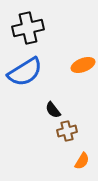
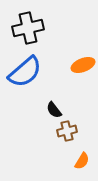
blue semicircle: rotated 9 degrees counterclockwise
black semicircle: moved 1 px right
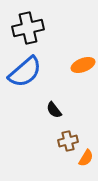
brown cross: moved 1 px right, 10 px down
orange semicircle: moved 4 px right, 3 px up
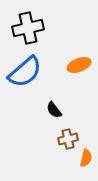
orange ellipse: moved 4 px left
brown cross: moved 2 px up
orange semicircle: rotated 18 degrees counterclockwise
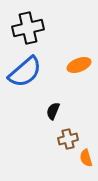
black semicircle: moved 1 px left, 1 px down; rotated 60 degrees clockwise
orange semicircle: rotated 150 degrees clockwise
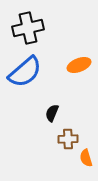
black semicircle: moved 1 px left, 2 px down
brown cross: rotated 12 degrees clockwise
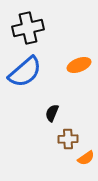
orange semicircle: rotated 108 degrees counterclockwise
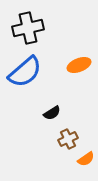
black semicircle: rotated 144 degrees counterclockwise
brown cross: rotated 24 degrees counterclockwise
orange semicircle: moved 1 px down
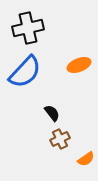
blue semicircle: rotated 6 degrees counterclockwise
black semicircle: rotated 96 degrees counterclockwise
brown cross: moved 8 px left
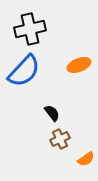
black cross: moved 2 px right, 1 px down
blue semicircle: moved 1 px left, 1 px up
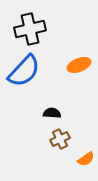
black semicircle: rotated 48 degrees counterclockwise
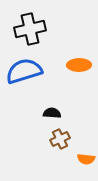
orange ellipse: rotated 20 degrees clockwise
blue semicircle: rotated 150 degrees counterclockwise
orange semicircle: rotated 42 degrees clockwise
